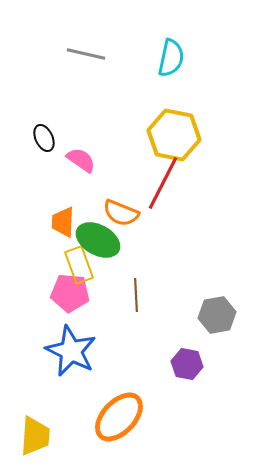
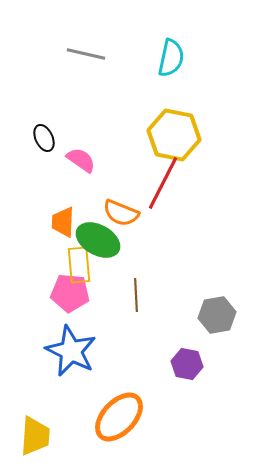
yellow rectangle: rotated 15 degrees clockwise
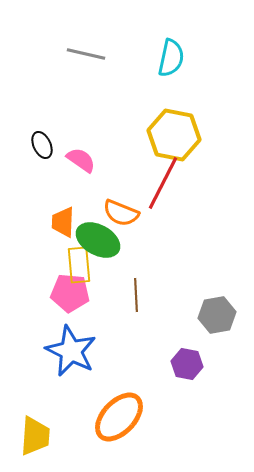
black ellipse: moved 2 px left, 7 px down
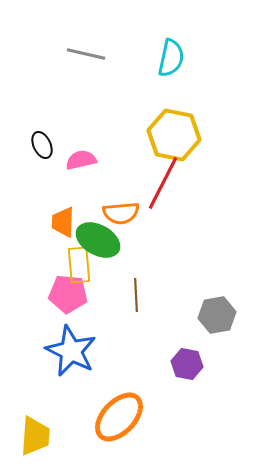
pink semicircle: rotated 48 degrees counterclockwise
orange semicircle: rotated 27 degrees counterclockwise
pink pentagon: moved 2 px left, 1 px down
